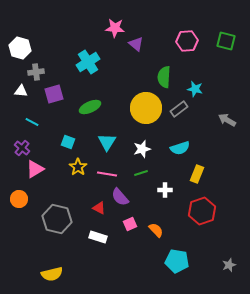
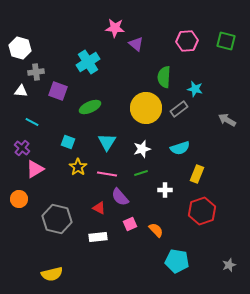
purple square: moved 4 px right, 3 px up; rotated 36 degrees clockwise
white rectangle: rotated 24 degrees counterclockwise
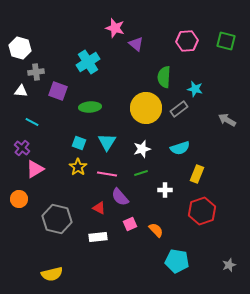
pink star: rotated 12 degrees clockwise
green ellipse: rotated 20 degrees clockwise
cyan square: moved 11 px right, 1 px down
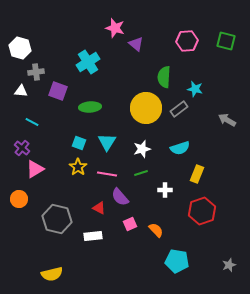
white rectangle: moved 5 px left, 1 px up
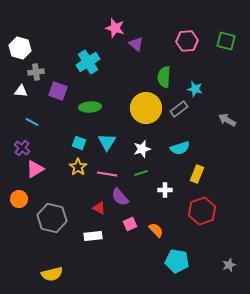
gray hexagon: moved 5 px left, 1 px up
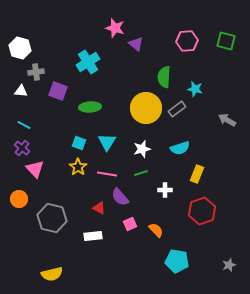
gray rectangle: moved 2 px left
cyan line: moved 8 px left, 3 px down
pink triangle: rotated 42 degrees counterclockwise
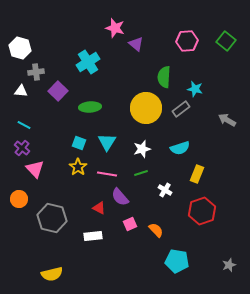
green square: rotated 24 degrees clockwise
purple square: rotated 24 degrees clockwise
gray rectangle: moved 4 px right
white cross: rotated 32 degrees clockwise
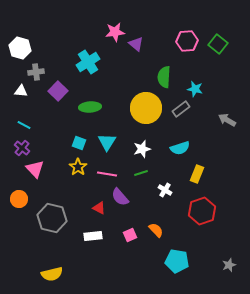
pink star: moved 4 px down; rotated 24 degrees counterclockwise
green square: moved 8 px left, 3 px down
pink square: moved 11 px down
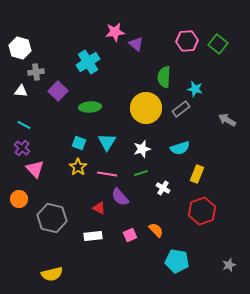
white cross: moved 2 px left, 2 px up
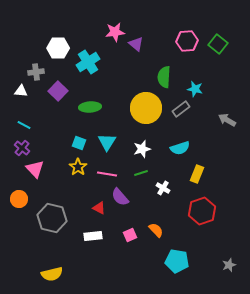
white hexagon: moved 38 px right; rotated 15 degrees counterclockwise
